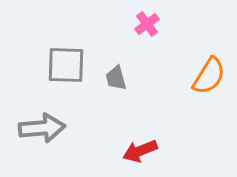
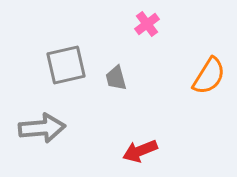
gray square: rotated 15 degrees counterclockwise
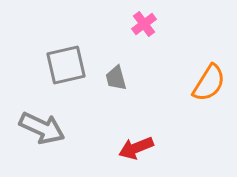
pink cross: moved 3 px left
orange semicircle: moved 7 px down
gray arrow: rotated 30 degrees clockwise
red arrow: moved 4 px left, 3 px up
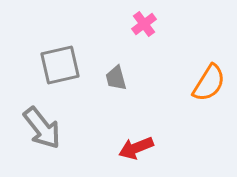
gray square: moved 6 px left
gray arrow: rotated 27 degrees clockwise
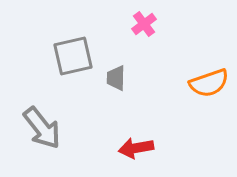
gray square: moved 13 px right, 9 px up
gray trapezoid: rotated 16 degrees clockwise
orange semicircle: rotated 39 degrees clockwise
red arrow: rotated 12 degrees clockwise
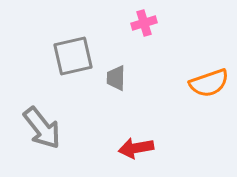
pink cross: moved 1 px up; rotated 20 degrees clockwise
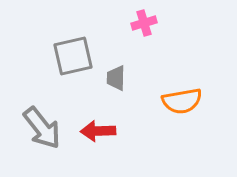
orange semicircle: moved 27 px left, 18 px down; rotated 9 degrees clockwise
red arrow: moved 38 px left, 17 px up; rotated 8 degrees clockwise
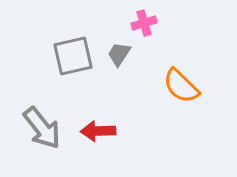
gray trapezoid: moved 3 px right, 24 px up; rotated 32 degrees clockwise
orange semicircle: moved 1 px left, 15 px up; rotated 54 degrees clockwise
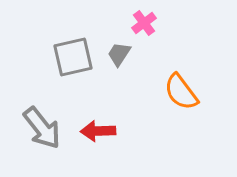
pink cross: rotated 20 degrees counterclockwise
gray square: moved 1 px down
orange semicircle: moved 6 px down; rotated 9 degrees clockwise
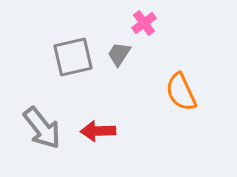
orange semicircle: rotated 12 degrees clockwise
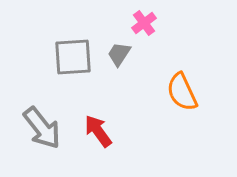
gray square: rotated 9 degrees clockwise
orange semicircle: moved 1 px right
red arrow: rotated 56 degrees clockwise
